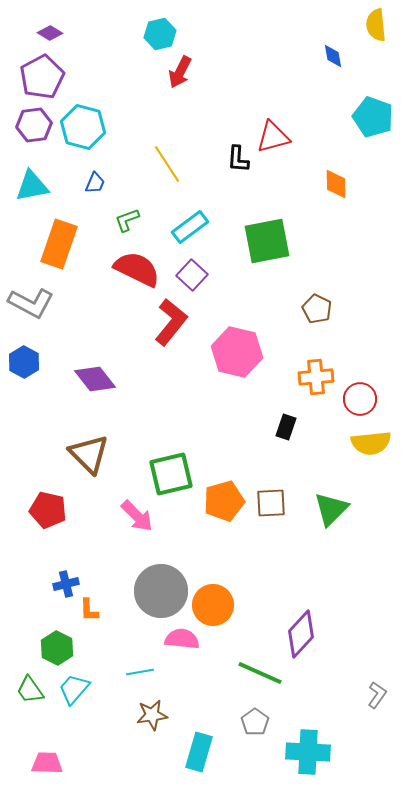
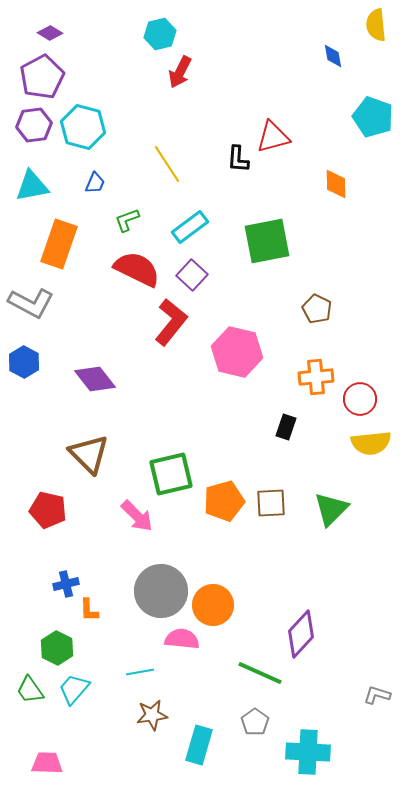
gray L-shape at (377, 695): rotated 108 degrees counterclockwise
cyan rectangle at (199, 752): moved 7 px up
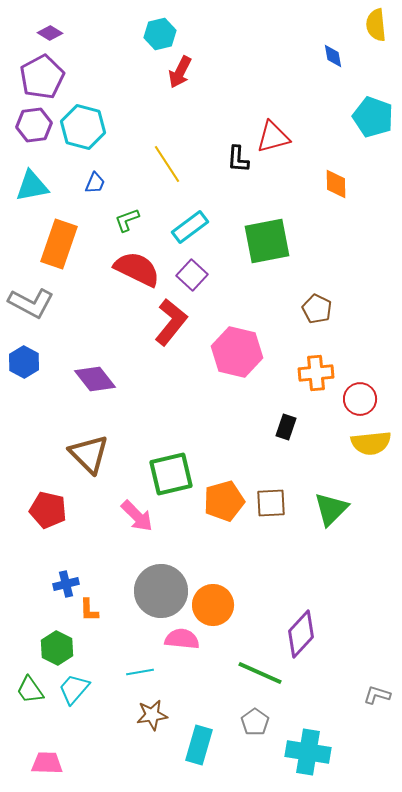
orange cross at (316, 377): moved 4 px up
cyan cross at (308, 752): rotated 6 degrees clockwise
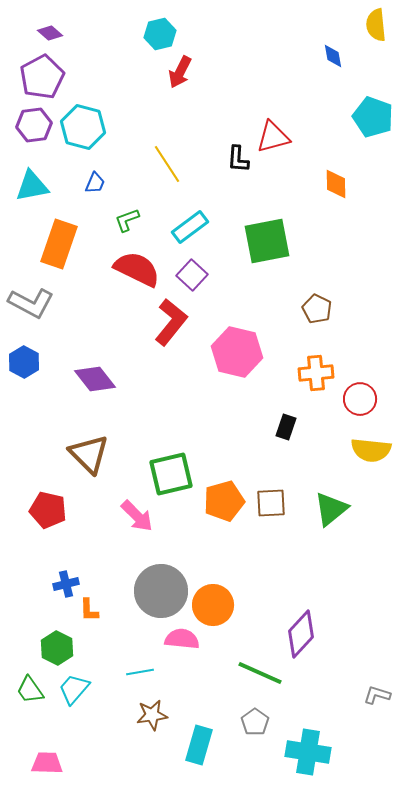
purple diamond at (50, 33): rotated 10 degrees clockwise
yellow semicircle at (371, 443): moved 7 px down; rotated 12 degrees clockwise
green triangle at (331, 509): rotated 6 degrees clockwise
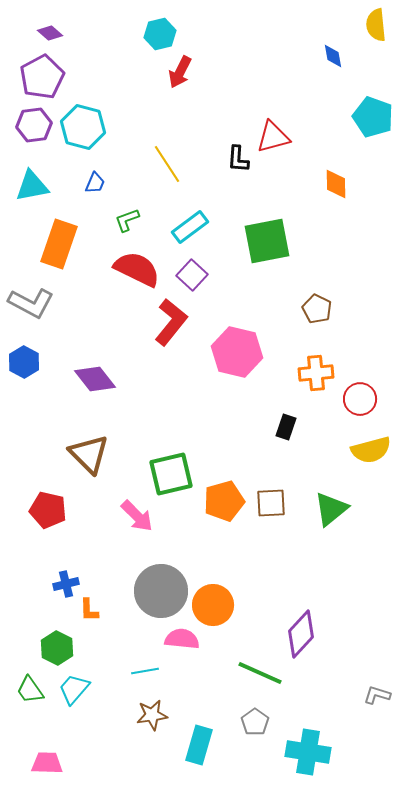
yellow semicircle at (371, 450): rotated 21 degrees counterclockwise
cyan line at (140, 672): moved 5 px right, 1 px up
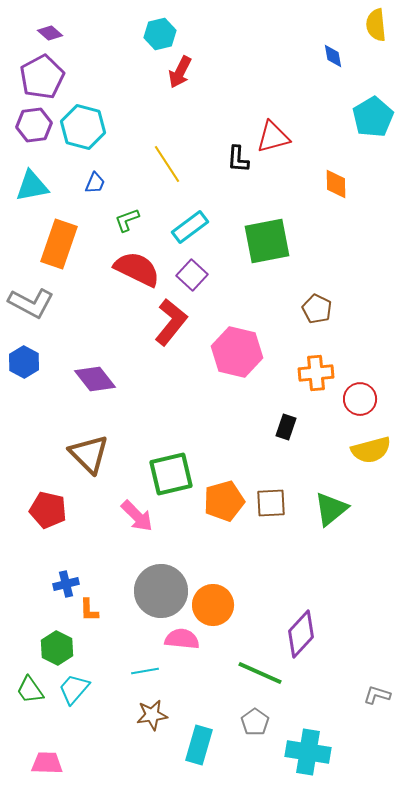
cyan pentagon at (373, 117): rotated 21 degrees clockwise
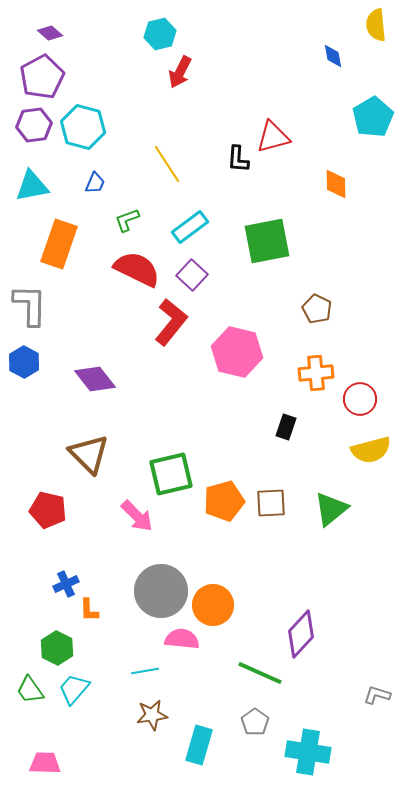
gray L-shape at (31, 303): moved 1 px left, 2 px down; rotated 117 degrees counterclockwise
blue cross at (66, 584): rotated 10 degrees counterclockwise
pink trapezoid at (47, 763): moved 2 px left
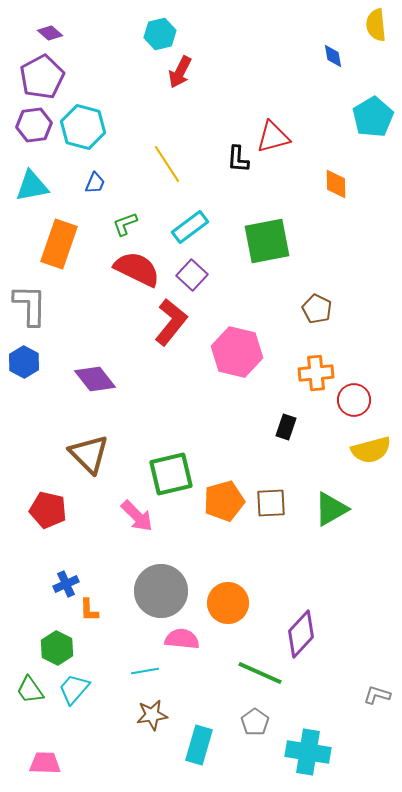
green L-shape at (127, 220): moved 2 px left, 4 px down
red circle at (360, 399): moved 6 px left, 1 px down
green triangle at (331, 509): rotated 9 degrees clockwise
orange circle at (213, 605): moved 15 px right, 2 px up
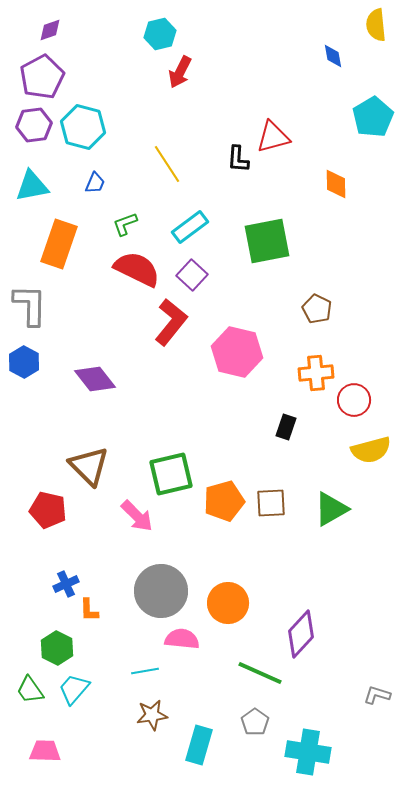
purple diamond at (50, 33): moved 3 px up; rotated 60 degrees counterclockwise
brown triangle at (89, 454): moved 12 px down
pink trapezoid at (45, 763): moved 12 px up
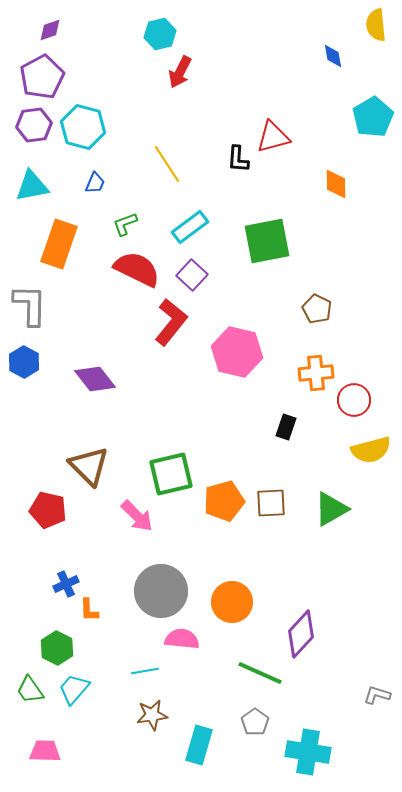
orange circle at (228, 603): moved 4 px right, 1 px up
